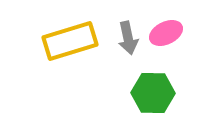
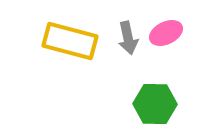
yellow rectangle: rotated 32 degrees clockwise
green hexagon: moved 2 px right, 11 px down
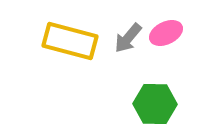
gray arrow: rotated 52 degrees clockwise
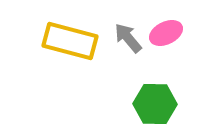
gray arrow: rotated 100 degrees clockwise
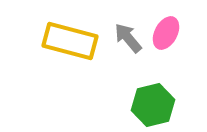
pink ellipse: rotated 36 degrees counterclockwise
green hexagon: moved 2 px left, 1 px down; rotated 15 degrees counterclockwise
